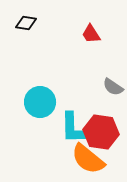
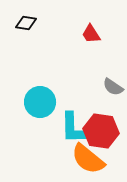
red hexagon: moved 1 px up
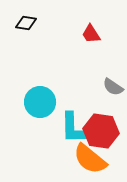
orange semicircle: moved 2 px right
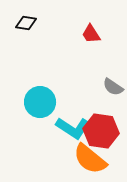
cyan L-shape: rotated 56 degrees counterclockwise
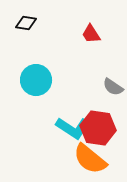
cyan circle: moved 4 px left, 22 px up
red hexagon: moved 3 px left, 3 px up
